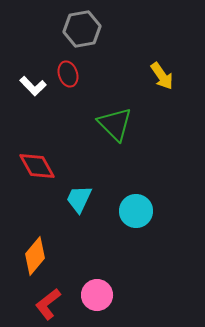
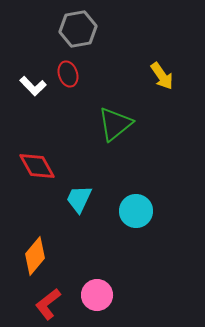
gray hexagon: moved 4 px left
green triangle: rotated 36 degrees clockwise
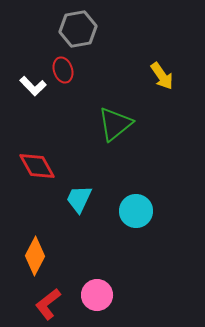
red ellipse: moved 5 px left, 4 px up
orange diamond: rotated 12 degrees counterclockwise
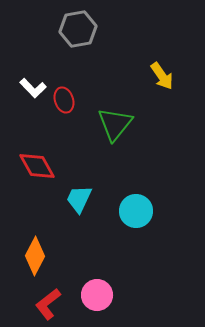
red ellipse: moved 1 px right, 30 px down
white L-shape: moved 2 px down
green triangle: rotated 12 degrees counterclockwise
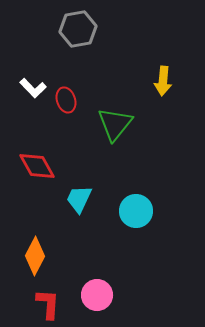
yellow arrow: moved 1 px right, 5 px down; rotated 40 degrees clockwise
red ellipse: moved 2 px right
red L-shape: rotated 132 degrees clockwise
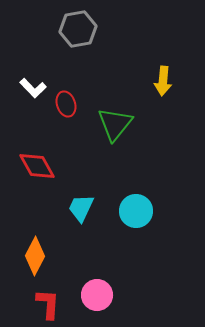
red ellipse: moved 4 px down
cyan trapezoid: moved 2 px right, 9 px down
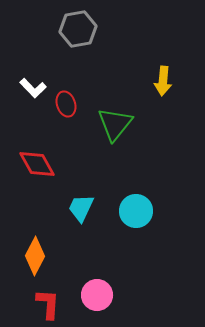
red diamond: moved 2 px up
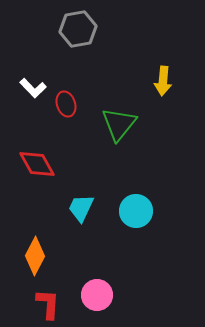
green triangle: moved 4 px right
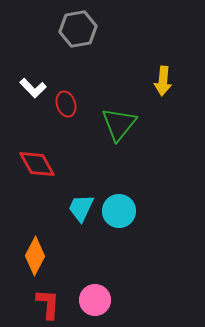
cyan circle: moved 17 px left
pink circle: moved 2 px left, 5 px down
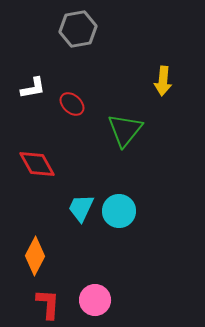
white L-shape: rotated 56 degrees counterclockwise
red ellipse: moved 6 px right; rotated 30 degrees counterclockwise
green triangle: moved 6 px right, 6 px down
